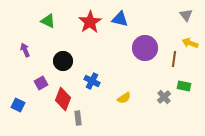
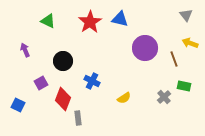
brown line: rotated 28 degrees counterclockwise
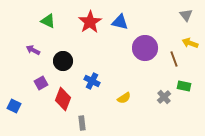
blue triangle: moved 3 px down
purple arrow: moved 8 px right; rotated 40 degrees counterclockwise
blue square: moved 4 px left, 1 px down
gray rectangle: moved 4 px right, 5 px down
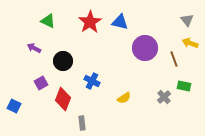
gray triangle: moved 1 px right, 5 px down
purple arrow: moved 1 px right, 2 px up
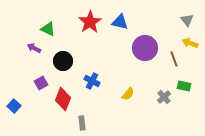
green triangle: moved 8 px down
yellow semicircle: moved 4 px right, 4 px up; rotated 16 degrees counterclockwise
blue square: rotated 16 degrees clockwise
